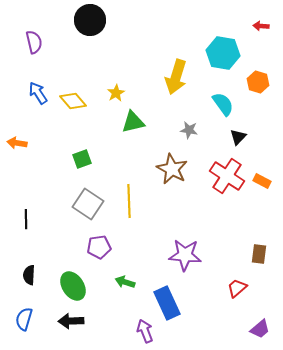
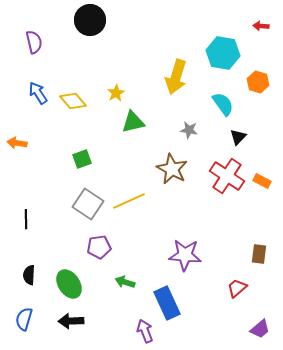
yellow line: rotated 68 degrees clockwise
green ellipse: moved 4 px left, 2 px up
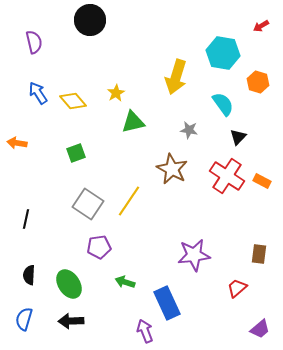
red arrow: rotated 35 degrees counterclockwise
green square: moved 6 px left, 6 px up
yellow line: rotated 32 degrees counterclockwise
black line: rotated 12 degrees clockwise
purple star: moved 9 px right; rotated 12 degrees counterclockwise
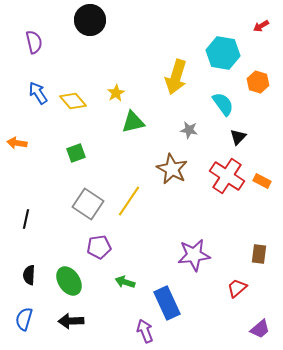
green ellipse: moved 3 px up
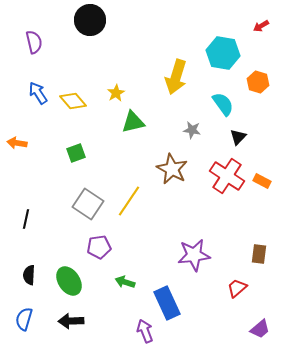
gray star: moved 3 px right
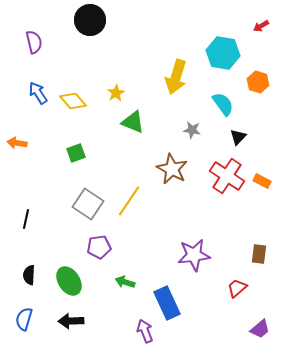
green triangle: rotated 35 degrees clockwise
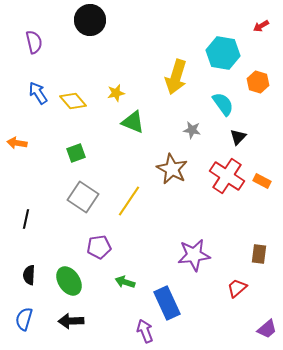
yellow star: rotated 18 degrees clockwise
gray square: moved 5 px left, 7 px up
purple trapezoid: moved 7 px right
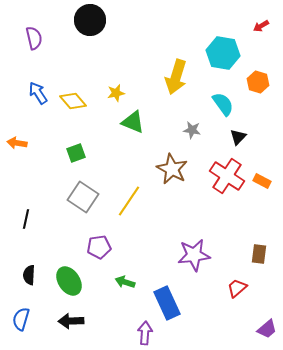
purple semicircle: moved 4 px up
blue semicircle: moved 3 px left
purple arrow: moved 2 px down; rotated 25 degrees clockwise
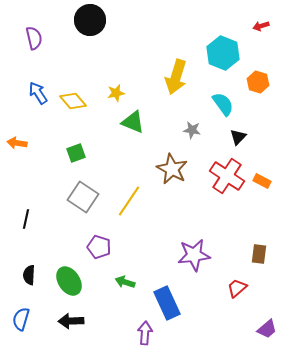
red arrow: rotated 14 degrees clockwise
cyan hexagon: rotated 12 degrees clockwise
purple pentagon: rotated 25 degrees clockwise
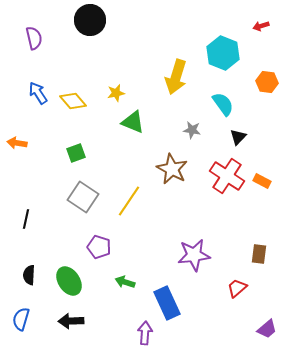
orange hexagon: moved 9 px right; rotated 10 degrees counterclockwise
